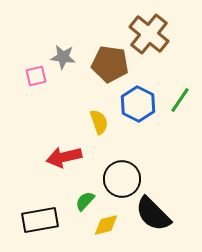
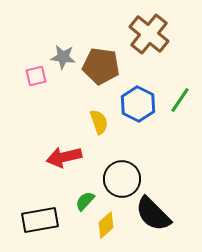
brown pentagon: moved 9 px left, 2 px down
yellow diamond: rotated 28 degrees counterclockwise
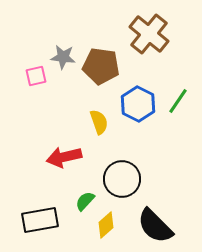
green line: moved 2 px left, 1 px down
black semicircle: moved 2 px right, 12 px down
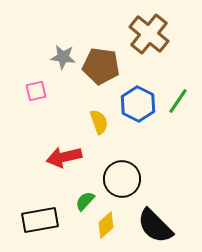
pink square: moved 15 px down
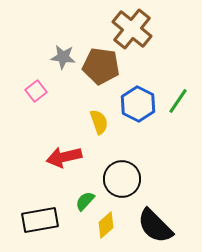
brown cross: moved 17 px left, 5 px up
pink square: rotated 25 degrees counterclockwise
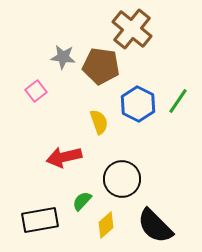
green semicircle: moved 3 px left
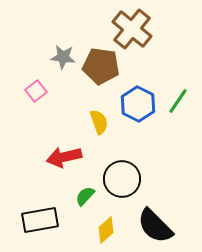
green semicircle: moved 3 px right, 5 px up
yellow diamond: moved 5 px down
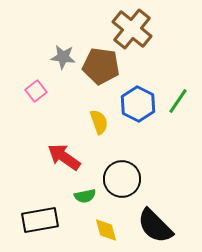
red arrow: rotated 48 degrees clockwise
green semicircle: rotated 145 degrees counterclockwise
yellow diamond: rotated 64 degrees counterclockwise
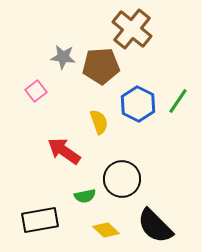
brown pentagon: rotated 12 degrees counterclockwise
red arrow: moved 6 px up
yellow diamond: rotated 32 degrees counterclockwise
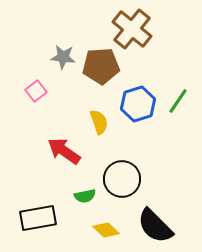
blue hexagon: rotated 16 degrees clockwise
black rectangle: moved 2 px left, 2 px up
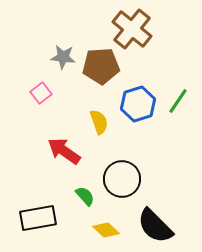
pink square: moved 5 px right, 2 px down
green semicircle: rotated 120 degrees counterclockwise
